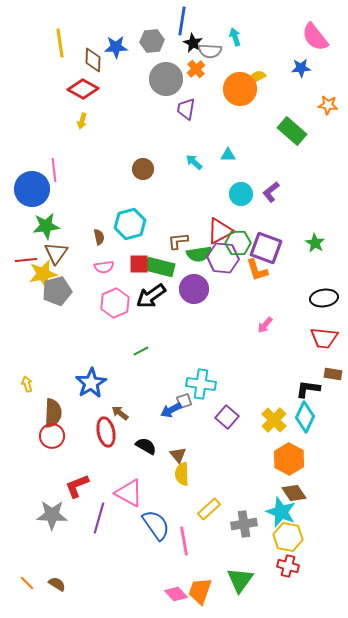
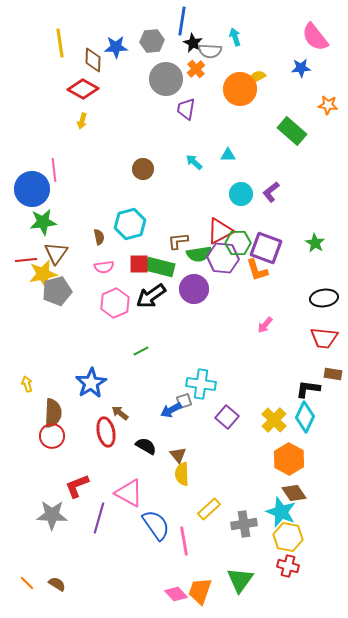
green star at (46, 226): moved 3 px left, 4 px up
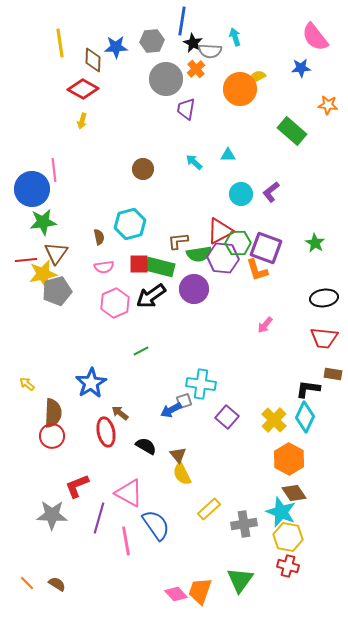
yellow arrow at (27, 384): rotated 35 degrees counterclockwise
yellow semicircle at (182, 474): rotated 25 degrees counterclockwise
pink line at (184, 541): moved 58 px left
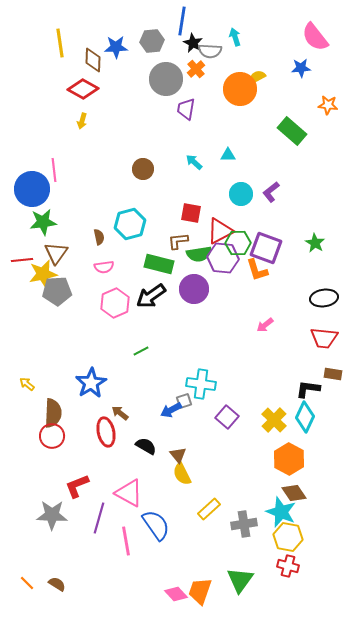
red line at (26, 260): moved 4 px left
red square at (139, 264): moved 52 px right, 51 px up; rotated 10 degrees clockwise
green rectangle at (160, 267): moved 1 px left, 3 px up
gray pentagon at (57, 291): rotated 12 degrees clockwise
pink arrow at (265, 325): rotated 12 degrees clockwise
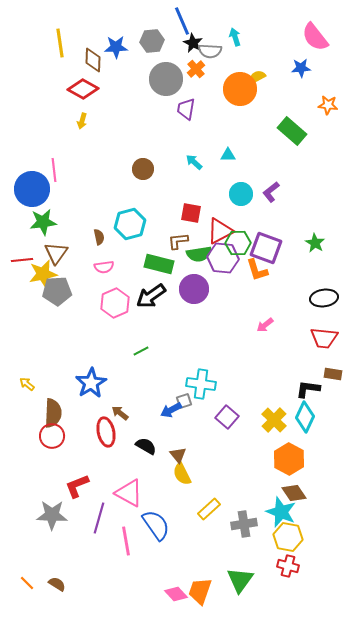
blue line at (182, 21): rotated 32 degrees counterclockwise
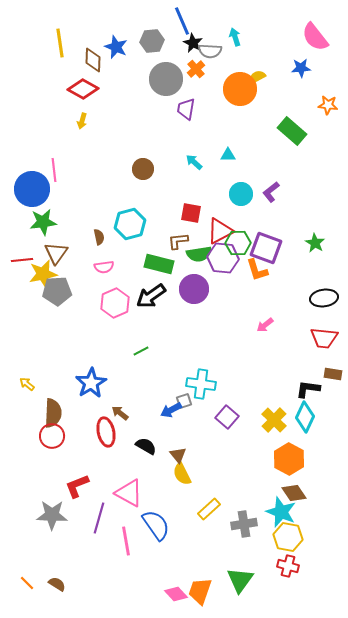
blue star at (116, 47): rotated 25 degrees clockwise
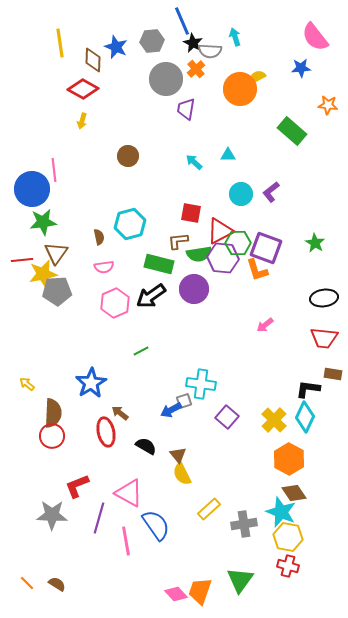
brown circle at (143, 169): moved 15 px left, 13 px up
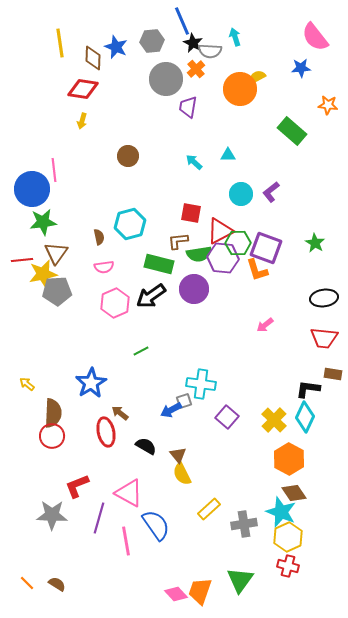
brown diamond at (93, 60): moved 2 px up
red diamond at (83, 89): rotated 20 degrees counterclockwise
purple trapezoid at (186, 109): moved 2 px right, 2 px up
yellow hexagon at (288, 537): rotated 24 degrees clockwise
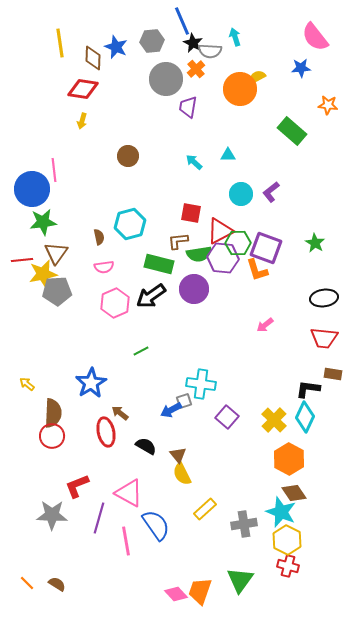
yellow rectangle at (209, 509): moved 4 px left
yellow hexagon at (288, 537): moved 1 px left, 3 px down; rotated 8 degrees counterclockwise
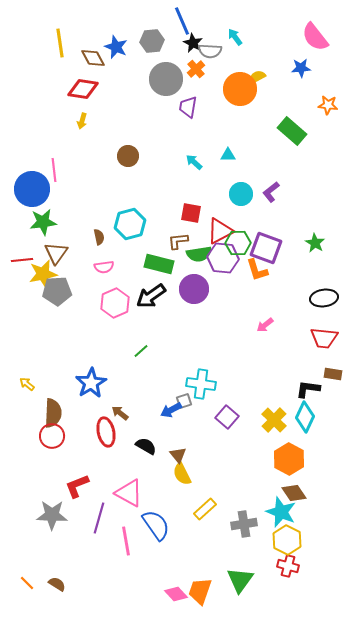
cyan arrow at (235, 37): rotated 18 degrees counterclockwise
brown diamond at (93, 58): rotated 30 degrees counterclockwise
green line at (141, 351): rotated 14 degrees counterclockwise
